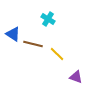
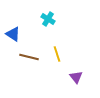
brown line: moved 4 px left, 13 px down
yellow line: rotated 28 degrees clockwise
purple triangle: rotated 32 degrees clockwise
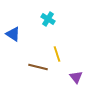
brown line: moved 9 px right, 10 px down
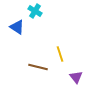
cyan cross: moved 13 px left, 8 px up
blue triangle: moved 4 px right, 7 px up
yellow line: moved 3 px right
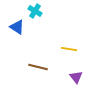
yellow line: moved 9 px right, 5 px up; rotated 63 degrees counterclockwise
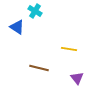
brown line: moved 1 px right, 1 px down
purple triangle: moved 1 px right, 1 px down
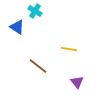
brown line: moved 1 px left, 2 px up; rotated 24 degrees clockwise
purple triangle: moved 4 px down
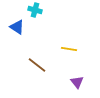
cyan cross: moved 1 px up; rotated 16 degrees counterclockwise
brown line: moved 1 px left, 1 px up
